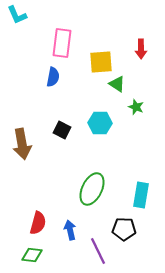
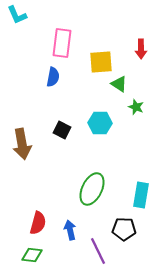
green triangle: moved 2 px right
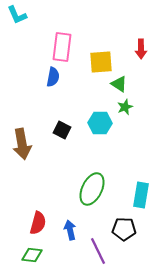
pink rectangle: moved 4 px down
green star: moved 11 px left; rotated 28 degrees clockwise
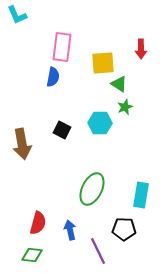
yellow square: moved 2 px right, 1 px down
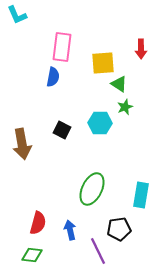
black pentagon: moved 5 px left; rotated 10 degrees counterclockwise
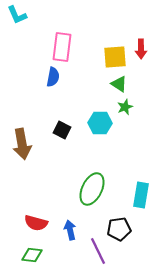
yellow square: moved 12 px right, 6 px up
red semicircle: moved 2 px left; rotated 90 degrees clockwise
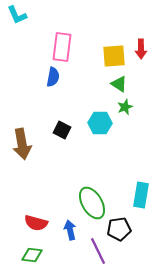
yellow square: moved 1 px left, 1 px up
green ellipse: moved 14 px down; rotated 56 degrees counterclockwise
